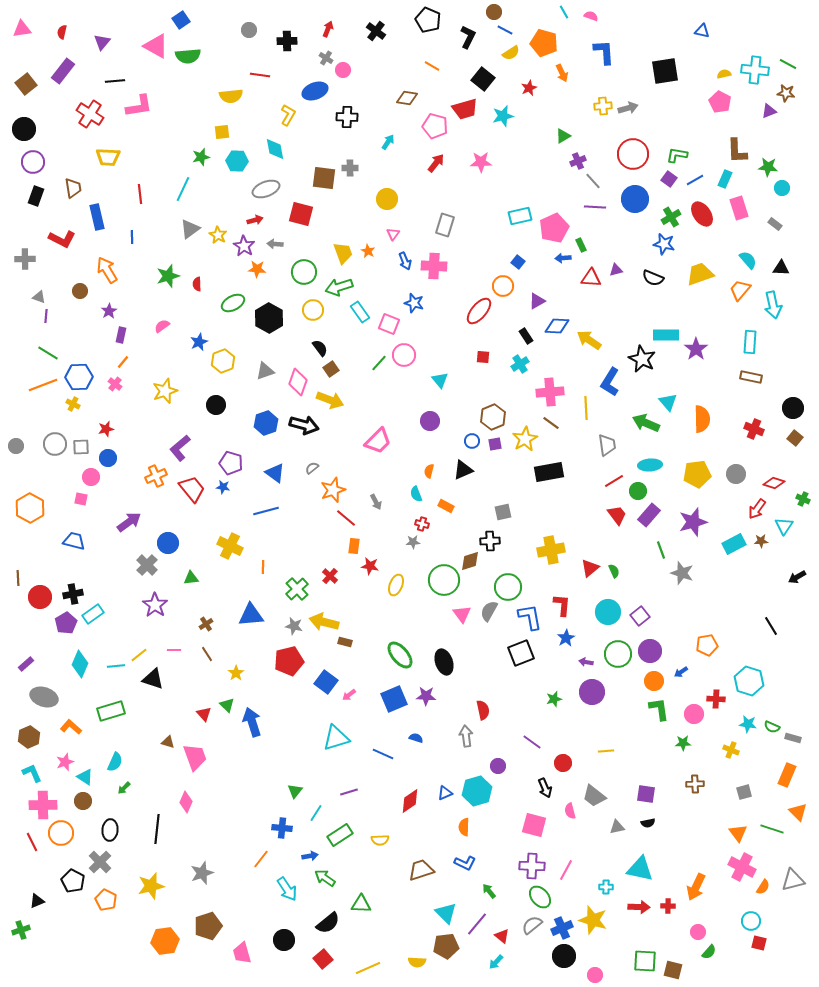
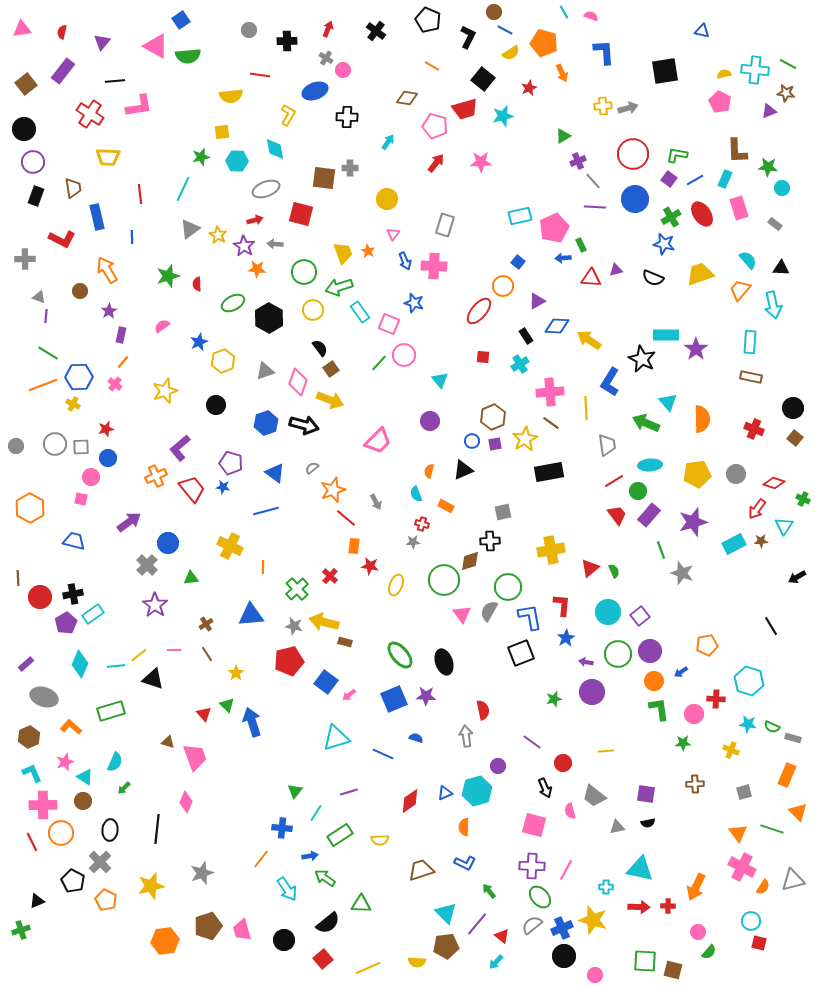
pink trapezoid at (242, 953): moved 23 px up
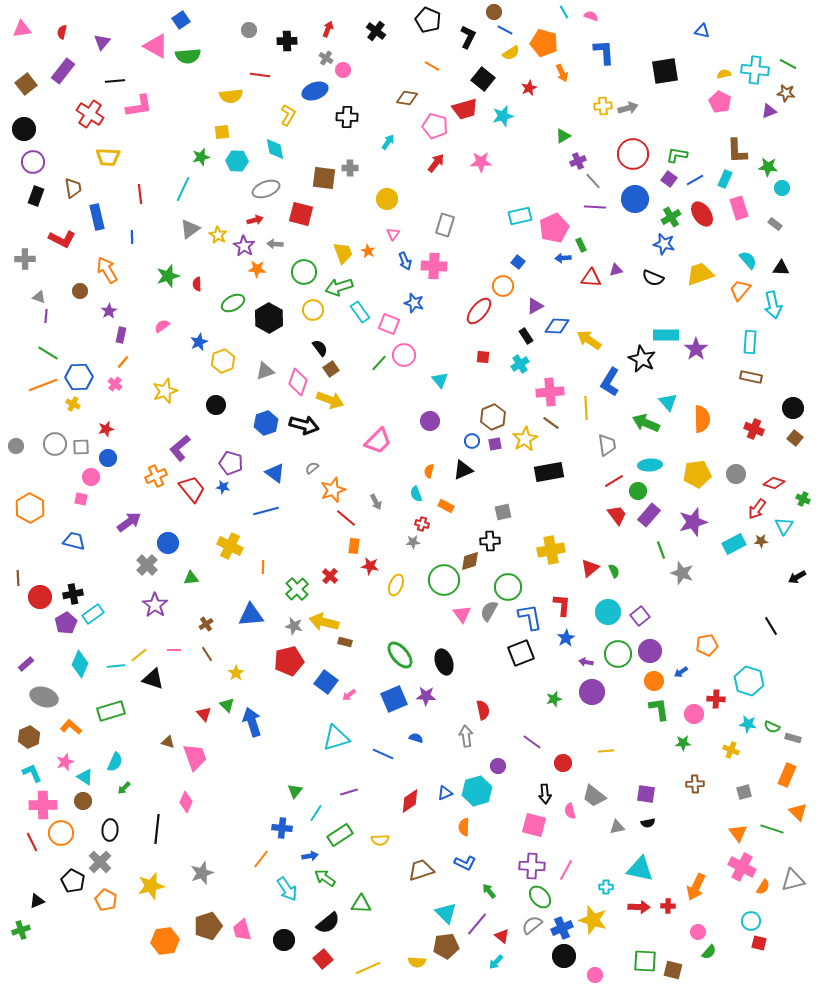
purple triangle at (537, 301): moved 2 px left, 5 px down
black arrow at (545, 788): moved 6 px down; rotated 18 degrees clockwise
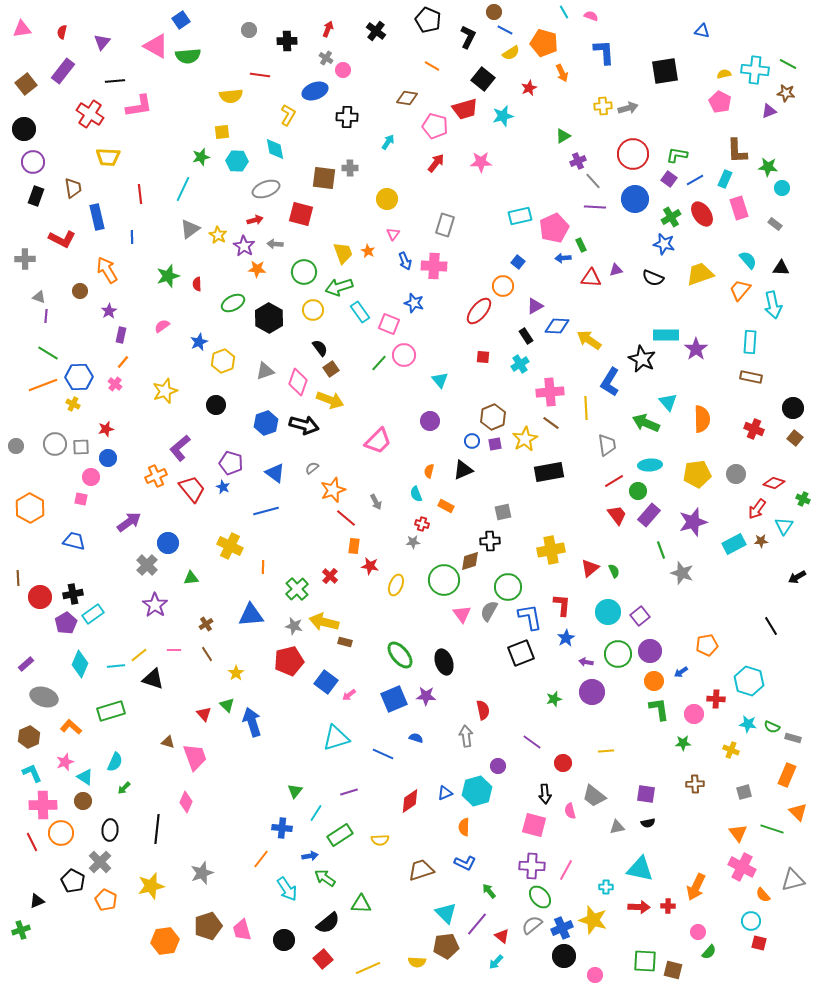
blue star at (223, 487): rotated 16 degrees clockwise
orange semicircle at (763, 887): moved 8 px down; rotated 105 degrees clockwise
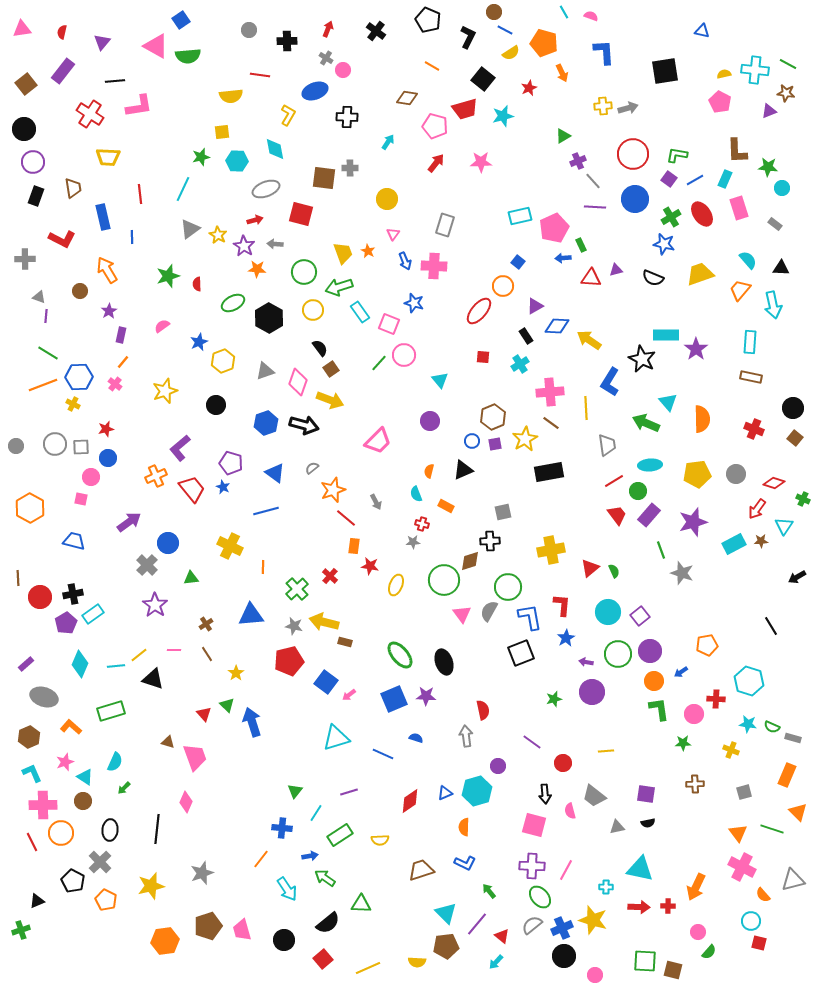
blue rectangle at (97, 217): moved 6 px right
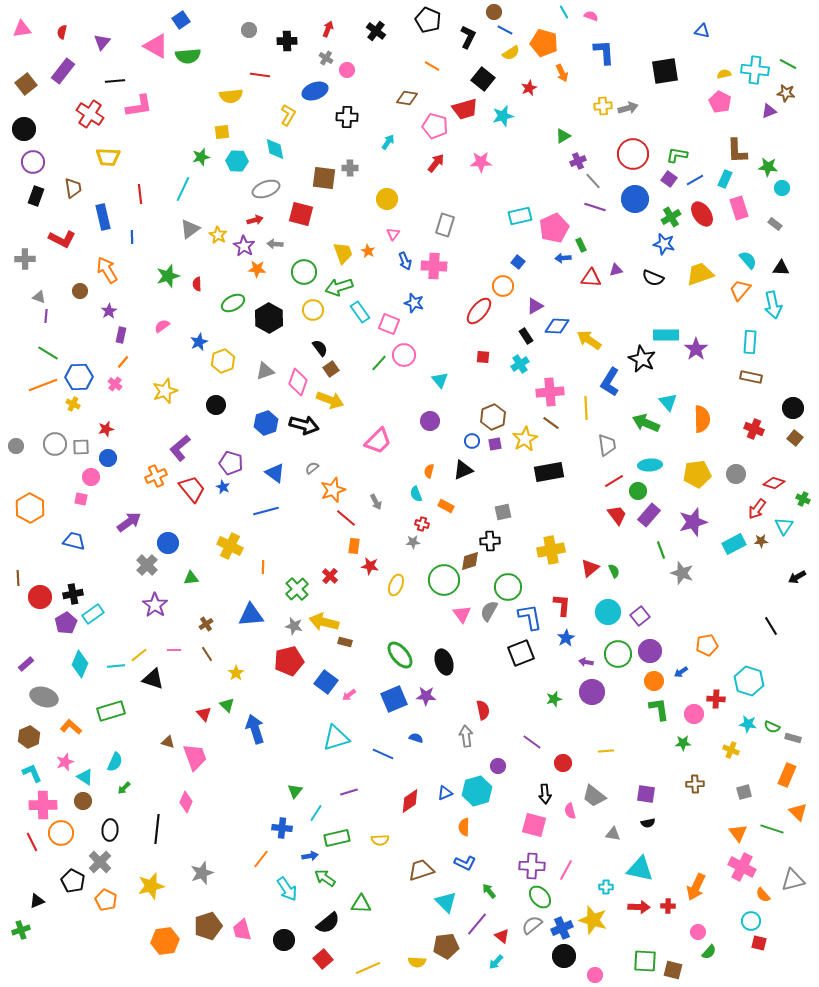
pink circle at (343, 70): moved 4 px right
purple line at (595, 207): rotated 15 degrees clockwise
blue arrow at (252, 722): moved 3 px right, 7 px down
gray triangle at (617, 827): moved 4 px left, 7 px down; rotated 21 degrees clockwise
green rectangle at (340, 835): moved 3 px left, 3 px down; rotated 20 degrees clockwise
cyan triangle at (446, 913): moved 11 px up
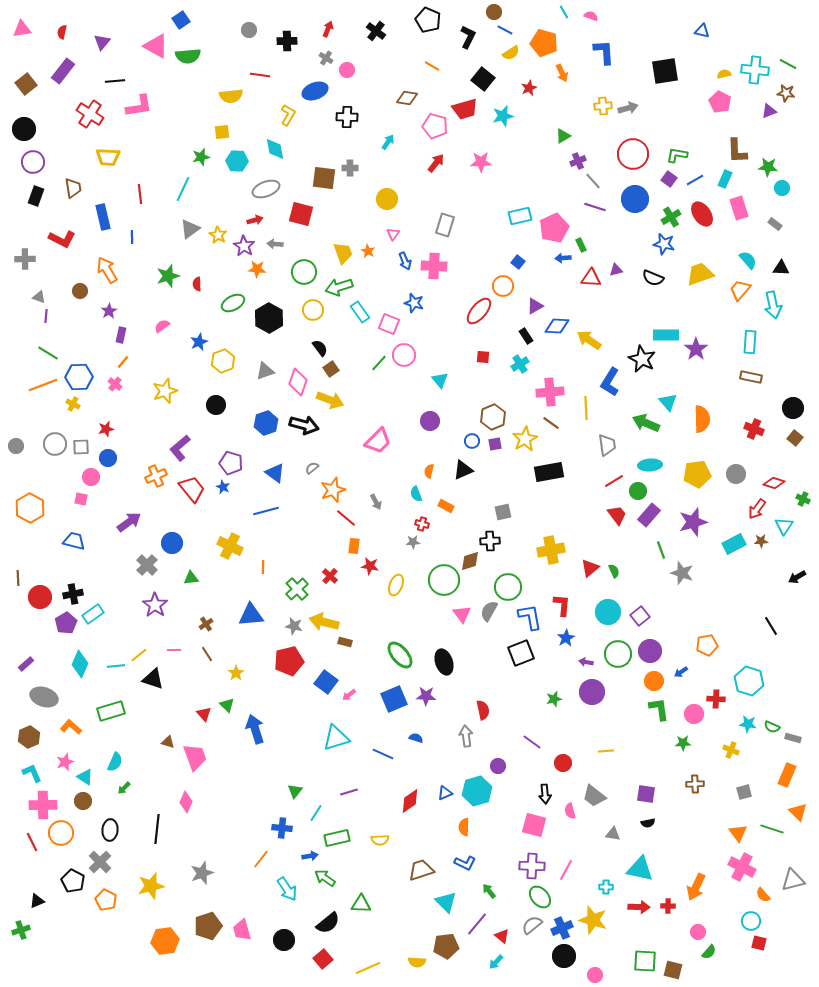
blue circle at (168, 543): moved 4 px right
